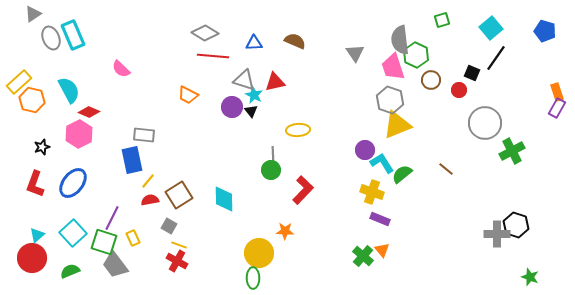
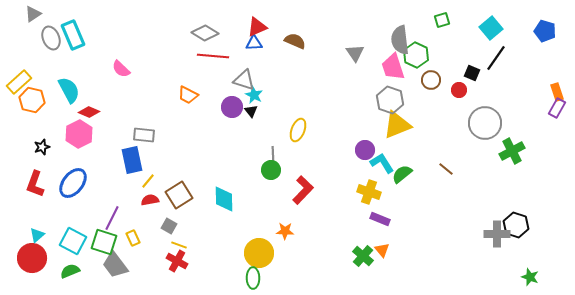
red triangle at (275, 82): moved 18 px left, 55 px up; rotated 10 degrees counterclockwise
yellow ellipse at (298, 130): rotated 65 degrees counterclockwise
yellow cross at (372, 192): moved 3 px left
cyan square at (73, 233): moved 8 px down; rotated 20 degrees counterclockwise
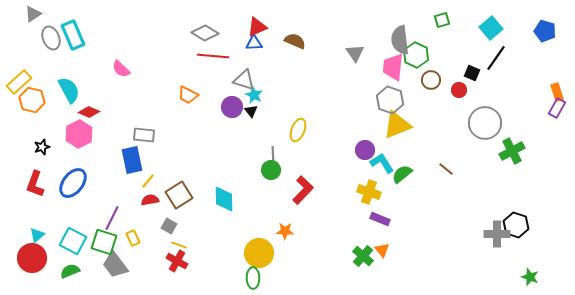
pink trapezoid at (393, 67): rotated 24 degrees clockwise
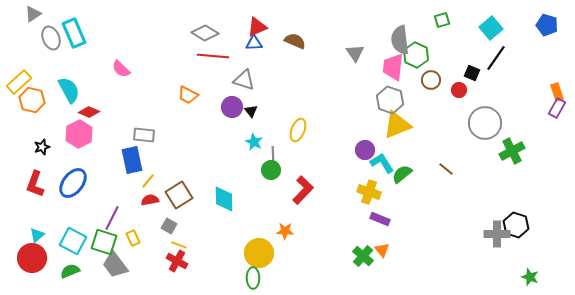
blue pentagon at (545, 31): moved 2 px right, 6 px up
cyan rectangle at (73, 35): moved 1 px right, 2 px up
cyan star at (254, 95): moved 47 px down
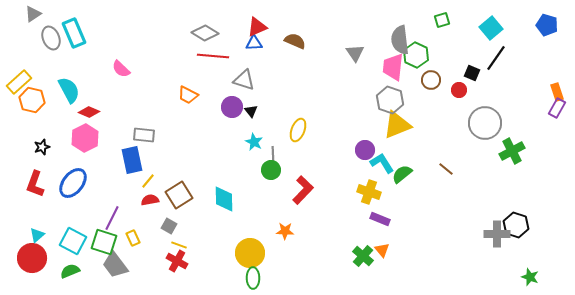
pink hexagon at (79, 134): moved 6 px right, 4 px down
yellow circle at (259, 253): moved 9 px left
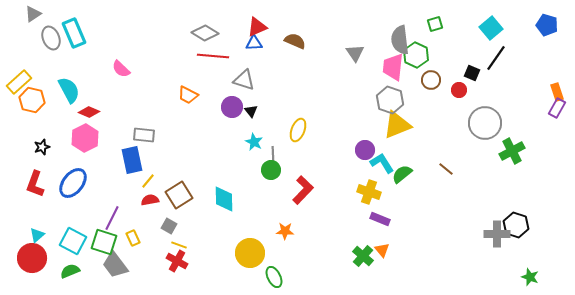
green square at (442, 20): moved 7 px left, 4 px down
green ellipse at (253, 278): moved 21 px right, 1 px up; rotated 25 degrees counterclockwise
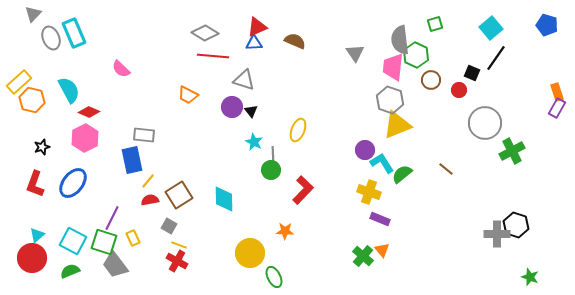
gray triangle at (33, 14): rotated 12 degrees counterclockwise
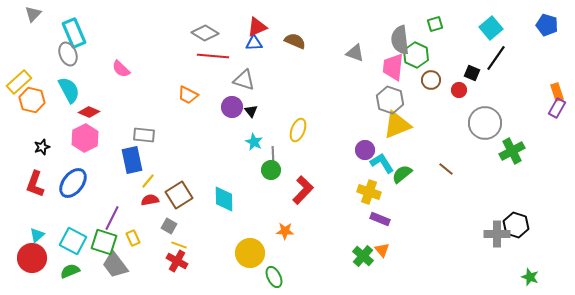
gray ellipse at (51, 38): moved 17 px right, 16 px down
gray triangle at (355, 53): rotated 36 degrees counterclockwise
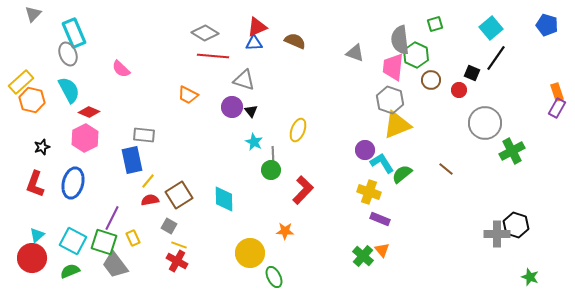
yellow rectangle at (19, 82): moved 2 px right
blue ellipse at (73, 183): rotated 24 degrees counterclockwise
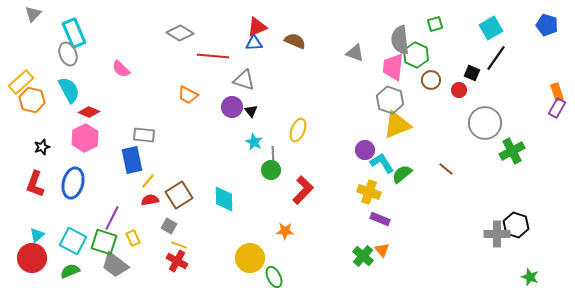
cyan square at (491, 28): rotated 10 degrees clockwise
gray diamond at (205, 33): moved 25 px left
yellow circle at (250, 253): moved 5 px down
gray trapezoid at (115, 265): rotated 16 degrees counterclockwise
